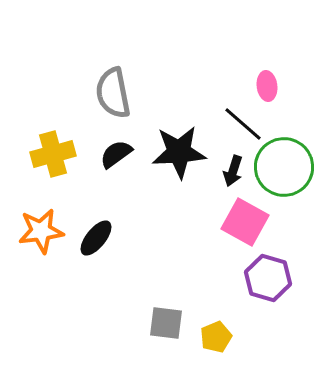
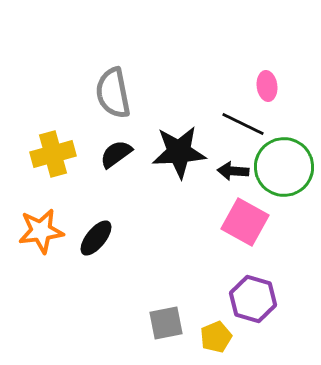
black line: rotated 15 degrees counterclockwise
black arrow: rotated 76 degrees clockwise
purple hexagon: moved 15 px left, 21 px down
gray square: rotated 18 degrees counterclockwise
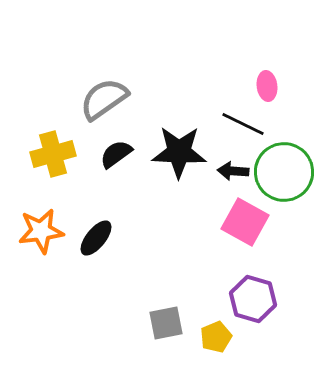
gray semicircle: moved 9 px left, 6 px down; rotated 66 degrees clockwise
black star: rotated 6 degrees clockwise
green circle: moved 5 px down
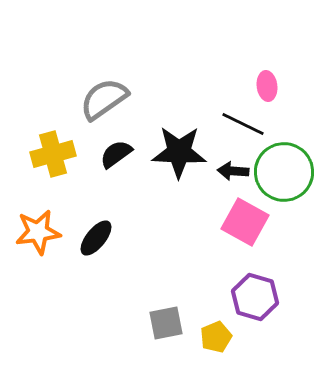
orange star: moved 3 px left, 1 px down
purple hexagon: moved 2 px right, 2 px up
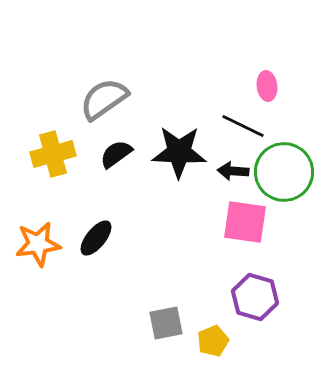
black line: moved 2 px down
pink square: rotated 21 degrees counterclockwise
orange star: moved 12 px down
yellow pentagon: moved 3 px left, 4 px down
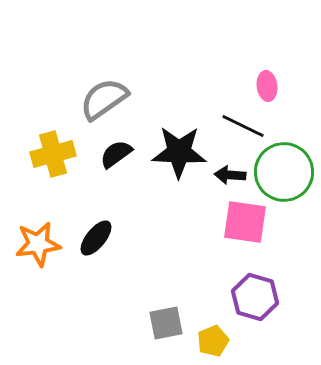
black arrow: moved 3 px left, 4 px down
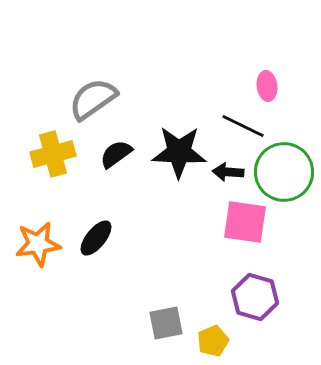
gray semicircle: moved 11 px left
black arrow: moved 2 px left, 3 px up
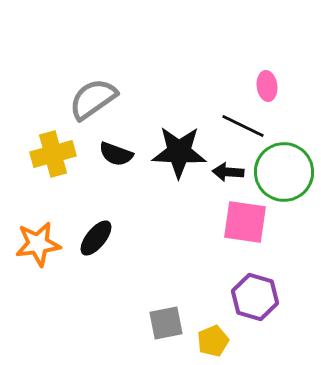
black semicircle: rotated 124 degrees counterclockwise
